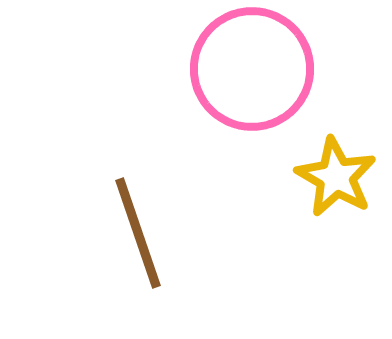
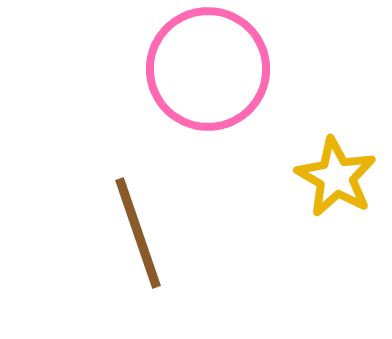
pink circle: moved 44 px left
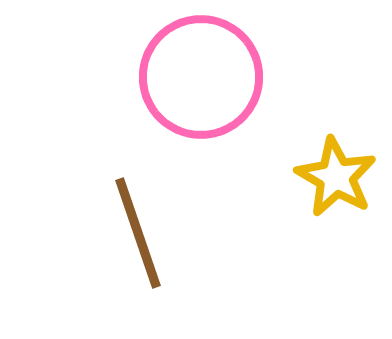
pink circle: moved 7 px left, 8 px down
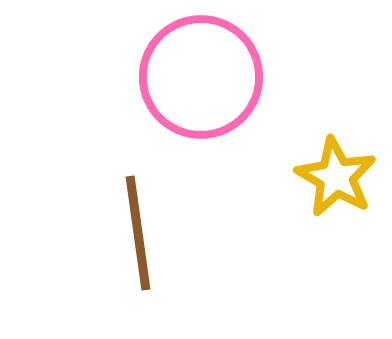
brown line: rotated 11 degrees clockwise
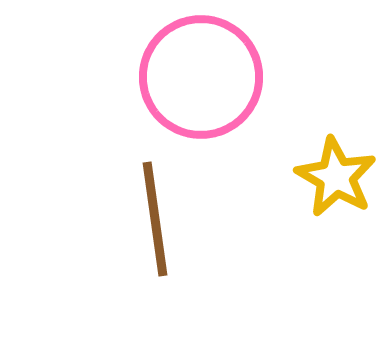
brown line: moved 17 px right, 14 px up
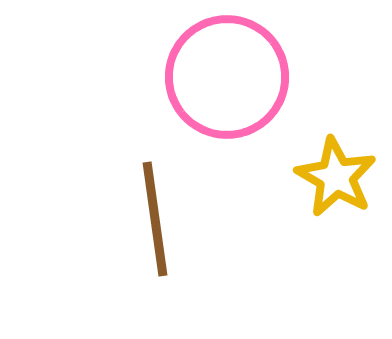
pink circle: moved 26 px right
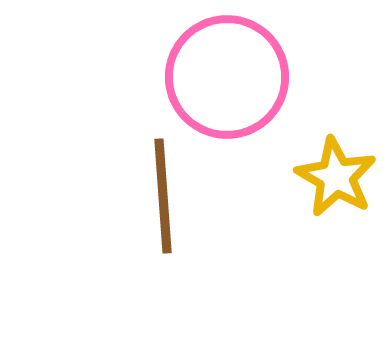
brown line: moved 8 px right, 23 px up; rotated 4 degrees clockwise
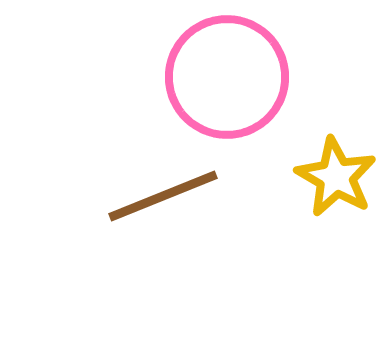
brown line: rotated 72 degrees clockwise
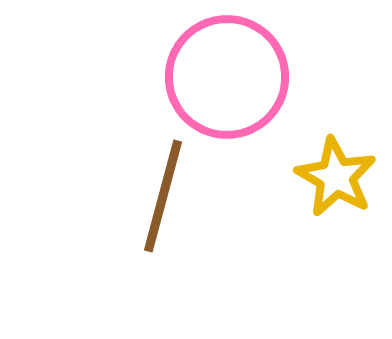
brown line: rotated 53 degrees counterclockwise
